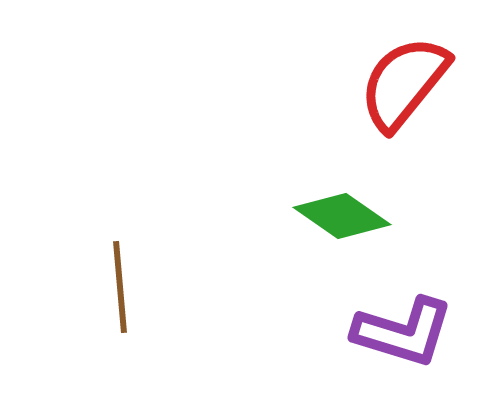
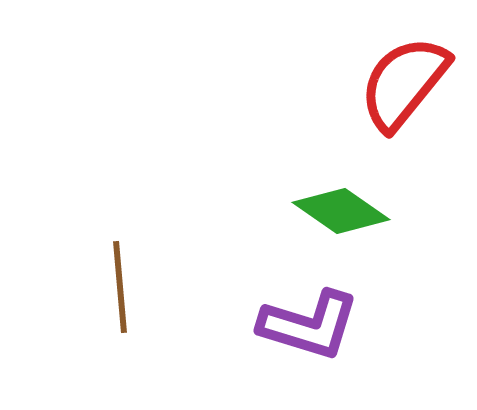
green diamond: moved 1 px left, 5 px up
purple L-shape: moved 94 px left, 7 px up
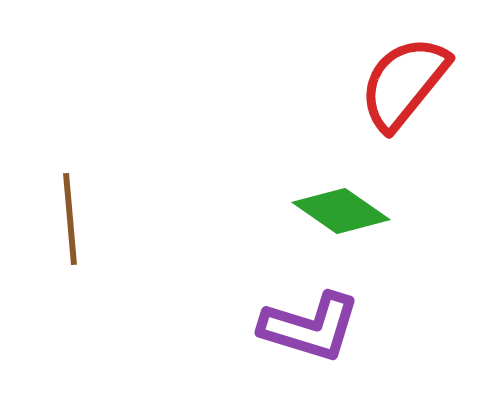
brown line: moved 50 px left, 68 px up
purple L-shape: moved 1 px right, 2 px down
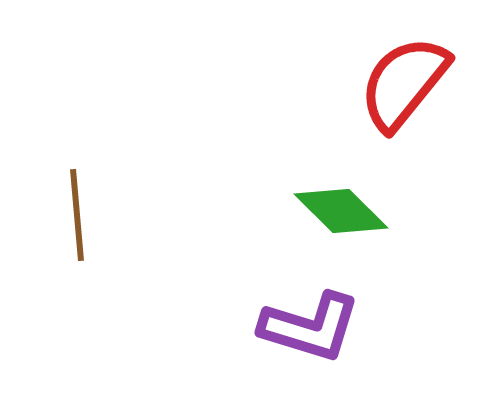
green diamond: rotated 10 degrees clockwise
brown line: moved 7 px right, 4 px up
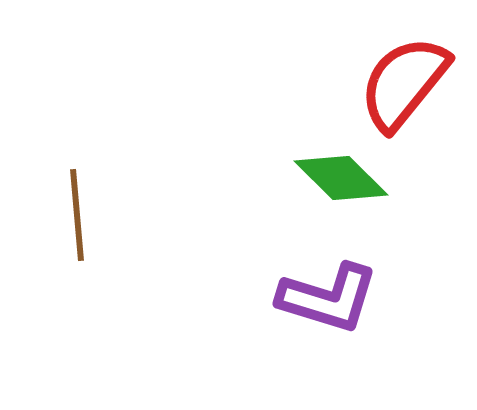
green diamond: moved 33 px up
purple L-shape: moved 18 px right, 29 px up
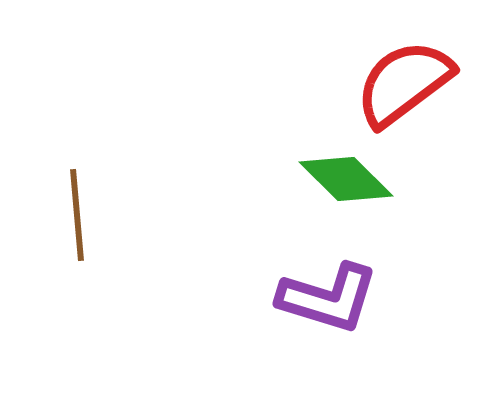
red semicircle: rotated 14 degrees clockwise
green diamond: moved 5 px right, 1 px down
